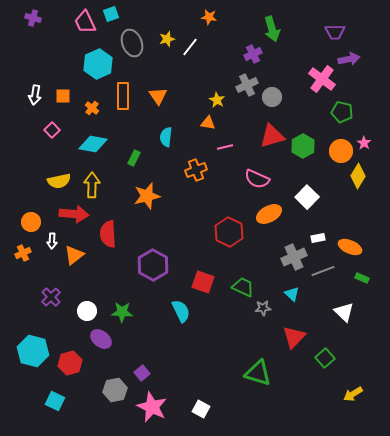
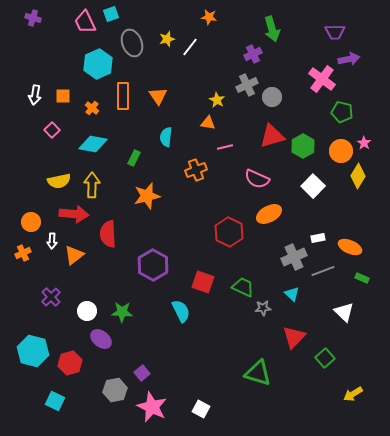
white square at (307, 197): moved 6 px right, 11 px up
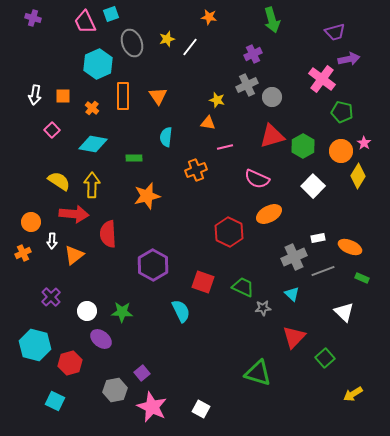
green arrow at (272, 29): moved 9 px up
purple trapezoid at (335, 32): rotated 15 degrees counterclockwise
yellow star at (217, 100): rotated 14 degrees counterclockwise
green rectangle at (134, 158): rotated 63 degrees clockwise
yellow semicircle at (59, 181): rotated 135 degrees counterclockwise
cyan hexagon at (33, 351): moved 2 px right, 6 px up
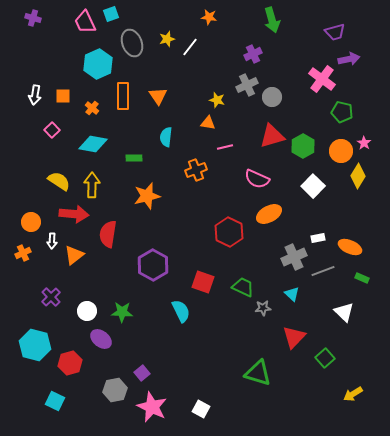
red semicircle at (108, 234): rotated 12 degrees clockwise
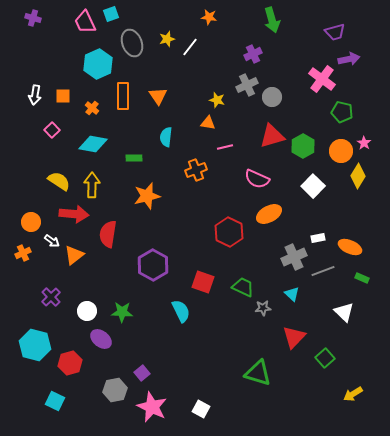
white arrow at (52, 241): rotated 56 degrees counterclockwise
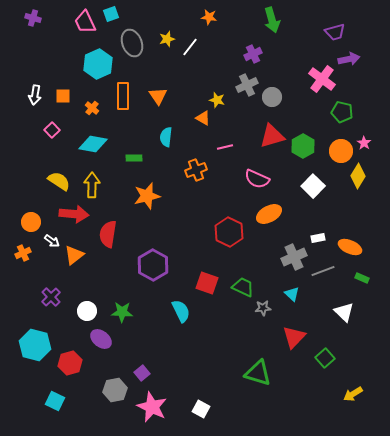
orange triangle at (208, 123): moved 5 px left, 5 px up; rotated 21 degrees clockwise
red square at (203, 282): moved 4 px right, 1 px down
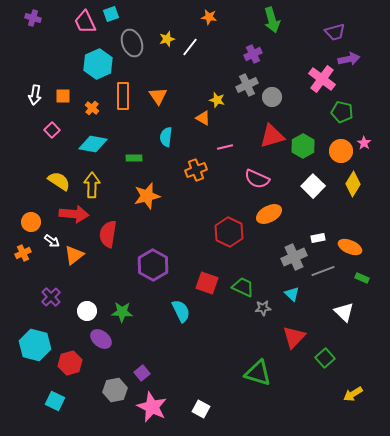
yellow diamond at (358, 176): moved 5 px left, 8 px down
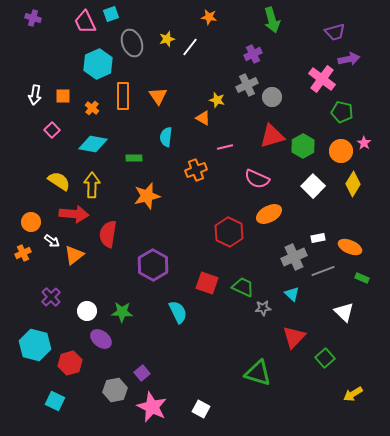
cyan semicircle at (181, 311): moved 3 px left, 1 px down
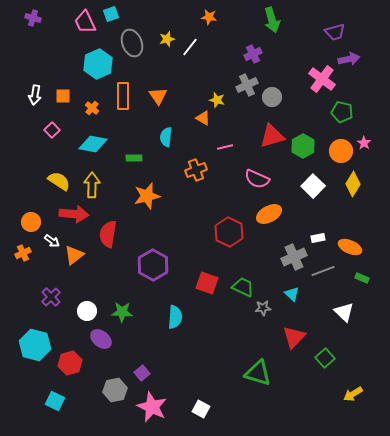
cyan semicircle at (178, 312): moved 3 px left, 5 px down; rotated 30 degrees clockwise
